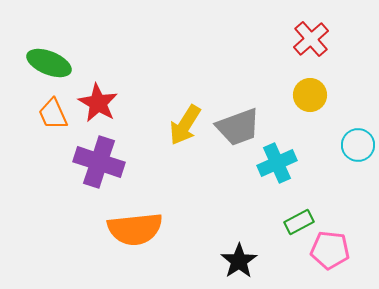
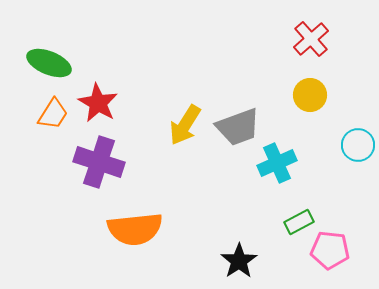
orange trapezoid: rotated 124 degrees counterclockwise
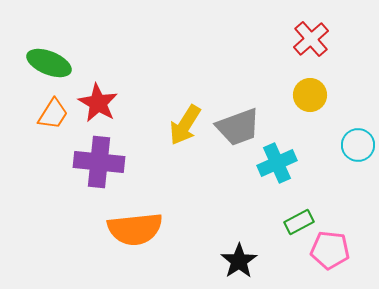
purple cross: rotated 12 degrees counterclockwise
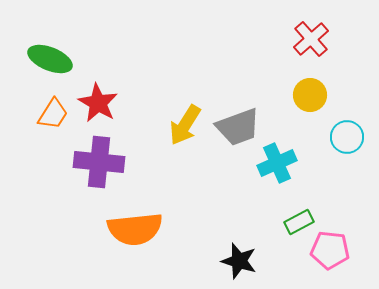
green ellipse: moved 1 px right, 4 px up
cyan circle: moved 11 px left, 8 px up
black star: rotated 21 degrees counterclockwise
